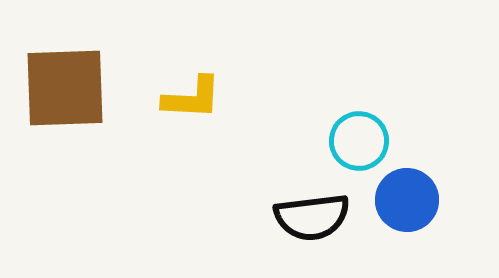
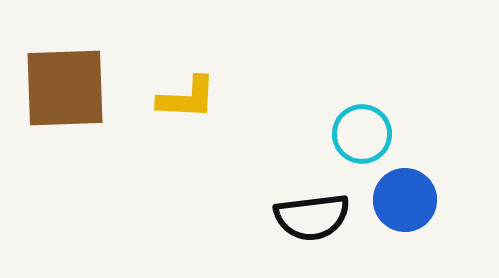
yellow L-shape: moved 5 px left
cyan circle: moved 3 px right, 7 px up
blue circle: moved 2 px left
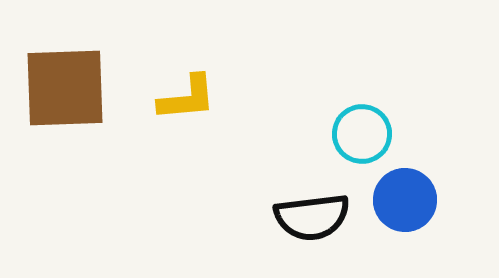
yellow L-shape: rotated 8 degrees counterclockwise
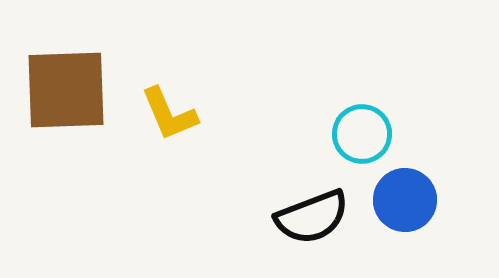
brown square: moved 1 px right, 2 px down
yellow L-shape: moved 18 px left, 16 px down; rotated 72 degrees clockwise
black semicircle: rotated 14 degrees counterclockwise
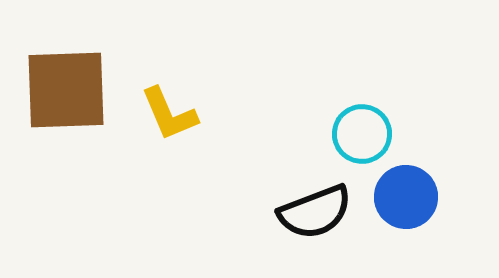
blue circle: moved 1 px right, 3 px up
black semicircle: moved 3 px right, 5 px up
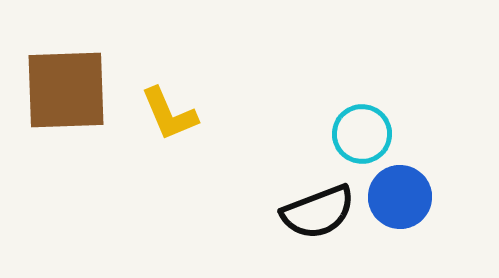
blue circle: moved 6 px left
black semicircle: moved 3 px right
